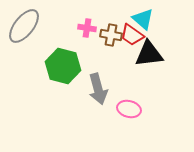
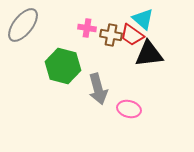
gray ellipse: moved 1 px left, 1 px up
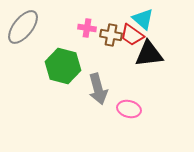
gray ellipse: moved 2 px down
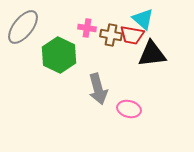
red trapezoid: rotated 25 degrees counterclockwise
black triangle: moved 3 px right
green hexagon: moved 4 px left, 11 px up; rotated 12 degrees clockwise
